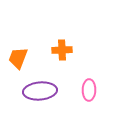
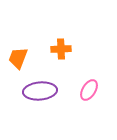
orange cross: moved 1 px left, 1 px up
pink ellipse: rotated 30 degrees clockwise
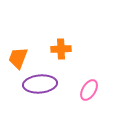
purple ellipse: moved 7 px up
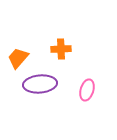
orange trapezoid: rotated 20 degrees clockwise
pink ellipse: moved 2 px left; rotated 15 degrees counterclockwise
